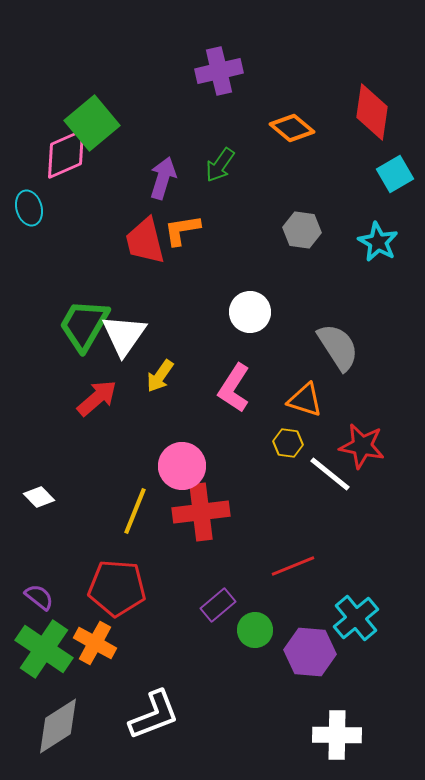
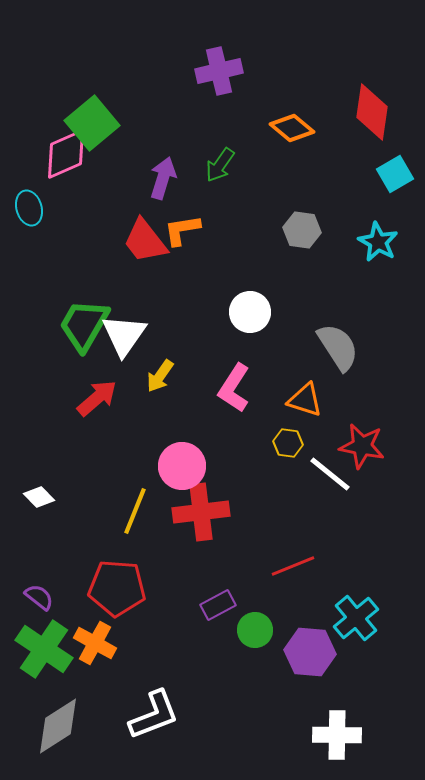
red trapezoid: rotated 24 degrees counterclockwise
purple rectangle: rotated 12 degrees clockwise
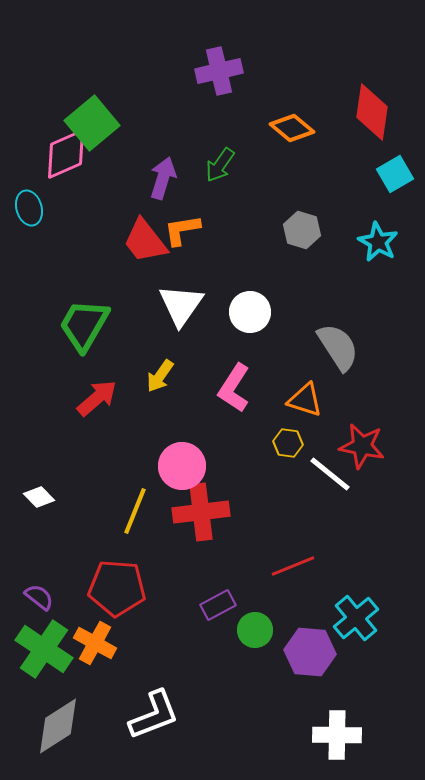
gray hexagon: rotated 9 degrees clockwise
white triangle: moved 57 px right, 30 px up
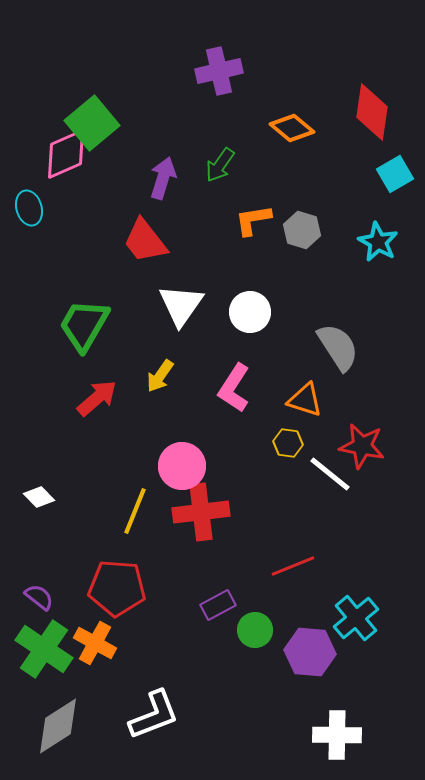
orange L-shape: moved 71 px right, 10 px up
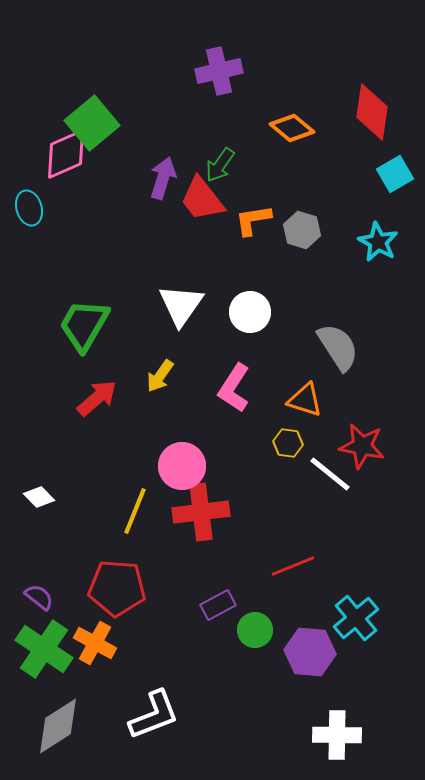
red trapezoid: moved 57 px right, 42 px up
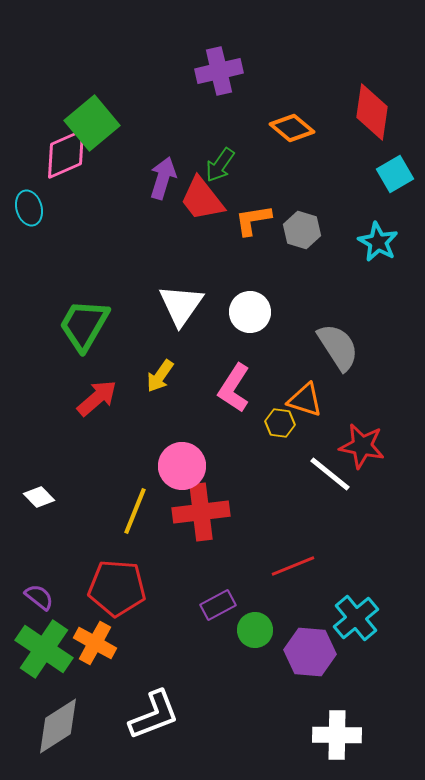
yellow hexagon: moved 8 px left, 20 px up
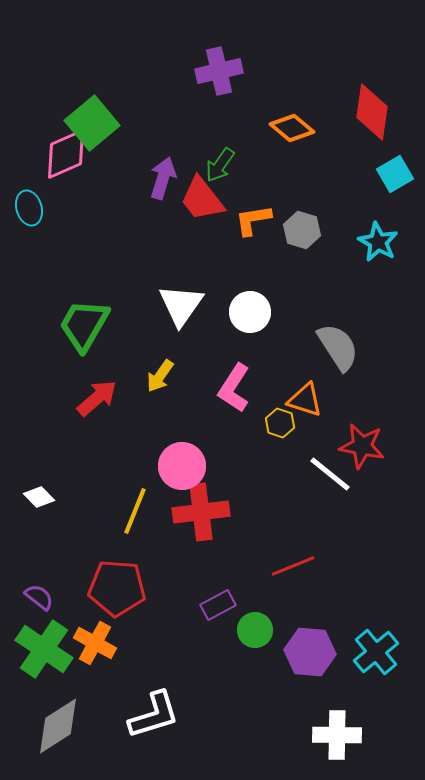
yellow hexagon: rotated 12 degrees clockwise
cyan cross: moved 20 px right, 34 px down
white L-shape: rotated 4 degrees clockwise
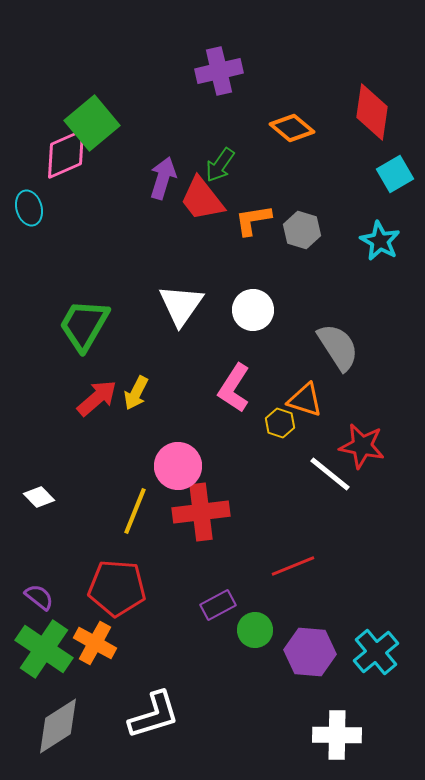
cyan star: moved 2 px right, 1 px up
white circle: moved 3 px right, 2 px up
yellow arrow: moved 24 px left, 17 px down; rotated 8 degrees counterclockwise
pink circle: moved 4 px left
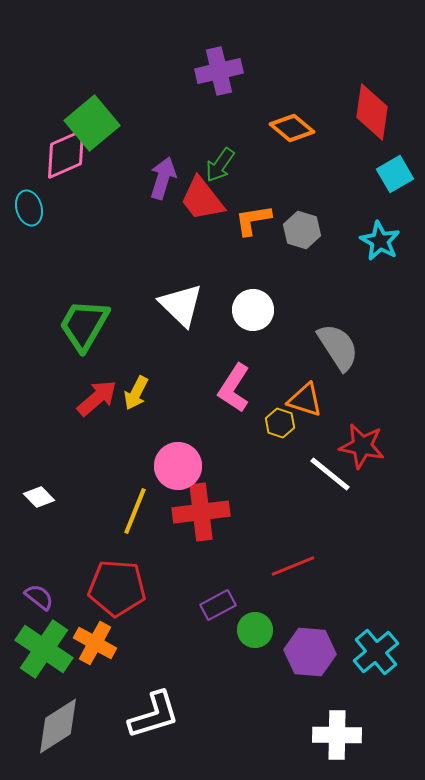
white triangle: rotated 21 degrees counterclockwise
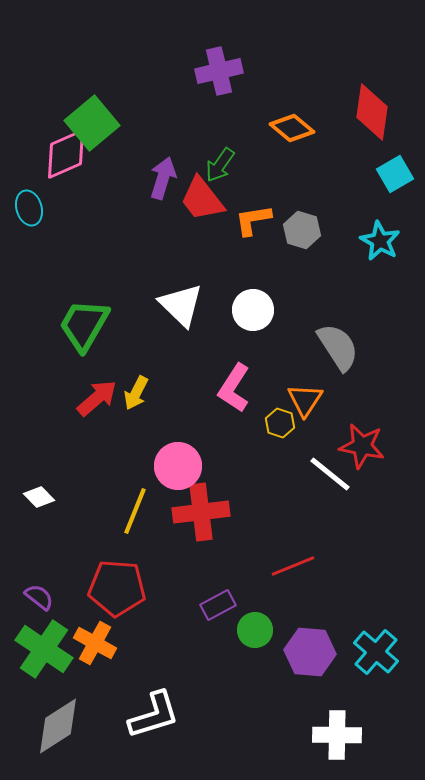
orange triangle: rotated 45 degrees clockwise
cyan cross: rotated 9 degrees counterclockwise
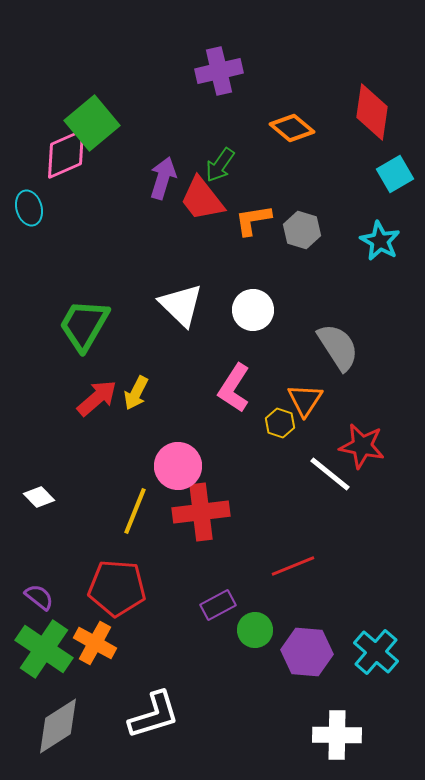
purple hexagon: moved 3 px left
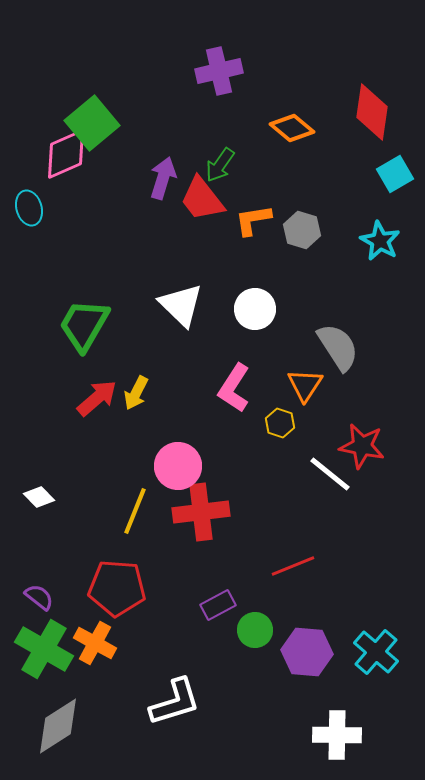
white circle: moved 2 px right, 1 px up
orange triangle: moved 15 px up
green cross: rotated 4 degrees counterclockwise
white L-shape: moved 21 px right, 13 px up
